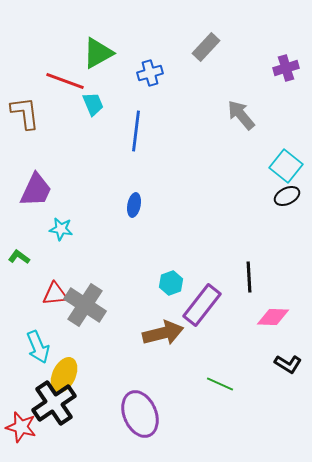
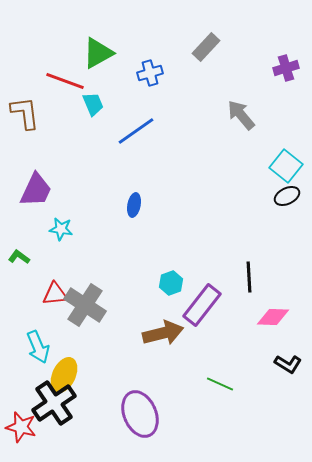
blue line: rotated 48 degrees clockwise
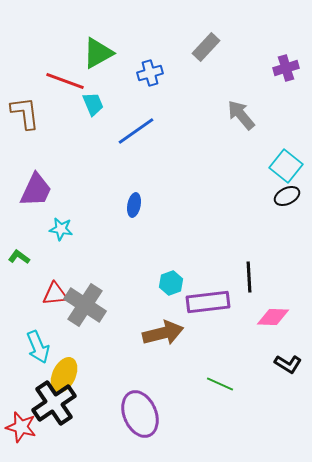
purple rectangle: moved 6 px right, 3 px up; rotated 45 degrees clockwise
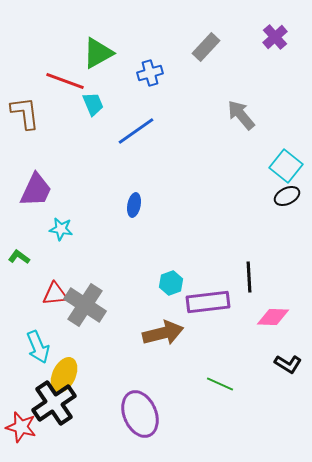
purple cross: moved 11 px left, 31 px up; rotated 25 degrees counterclockwise
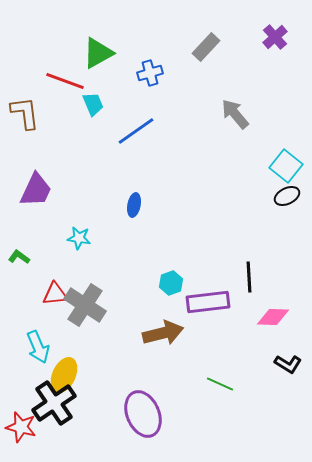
gray arrow: moved 6 px left, 1 px up
cyan star: moved 18 px right, 9 px down
purple ellipse: moved 3 px right
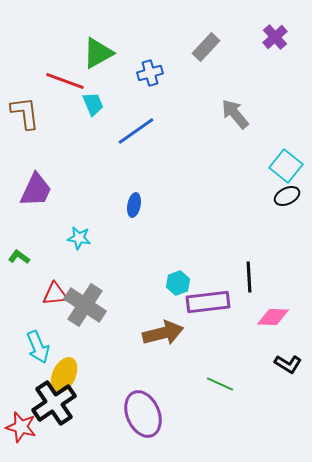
cyan hexagon: moved 7 px right
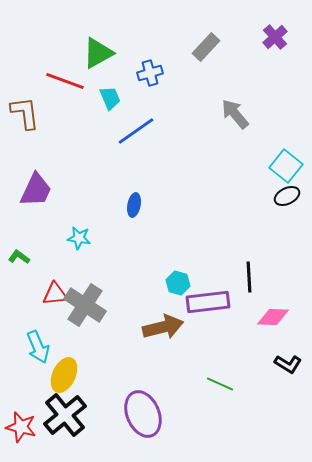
cyan trapezoid: moved 17 px right, 6 px up
cyan hexagon: rotated 25 degrees counterclockwise
brown arrow: moved 6 px up
black cross: moved 11 px right, 12 px down; rotated 6 degrees counterclockwise
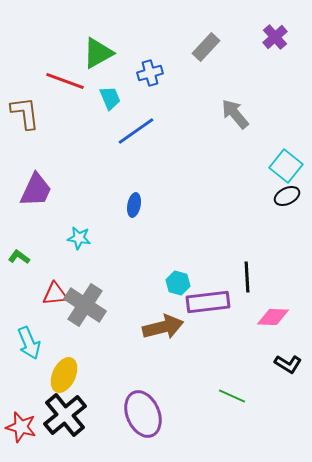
black line: moved 2 px left
cyan arrow: moved 9 px left, 4 px up
green line: moved 12 px right, 12 px down
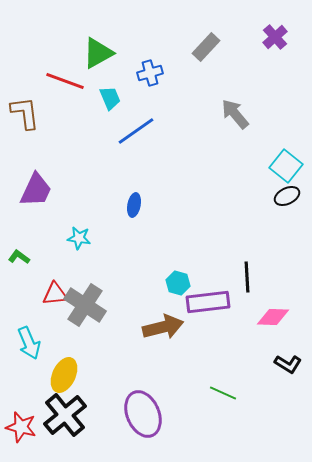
green line: moved 9 px left, 3 px up
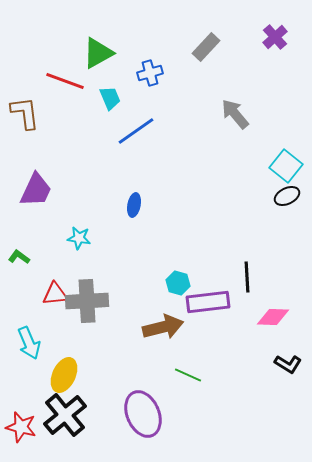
gray cross: moved 2 px right, 4 px up; rotated 36 degrees counterclockwise
green line: moved 35 px left, 18 px up
